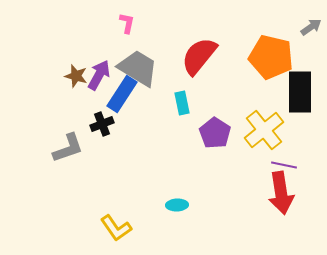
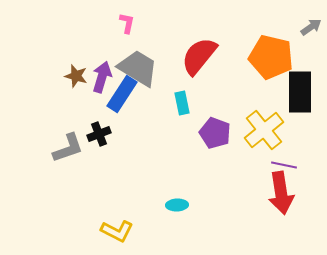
purple arrow: moved 3 px right, 2 px down; rotated 12 degrees counterclockwise
black cross: moved 3 px left, 10 px down
purple pentagon: rotated 12 degrees counterclockwise
yellow L-shape: moved 1 px right, 3 px down; rotated 28 degrees counterclockwise
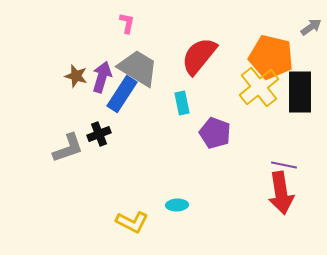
yellow cross: moved 5 px left, 43 px up
yellow L-shape: moved 15 px right, 9 px up
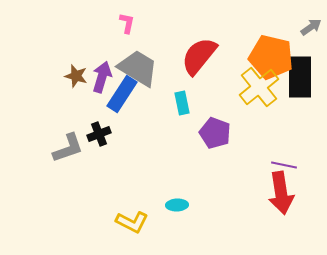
black rectangle: moved 15 px up
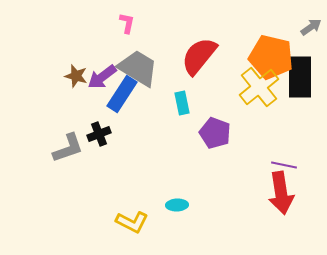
purple arrow: rotated 144 degrees counterclockwise
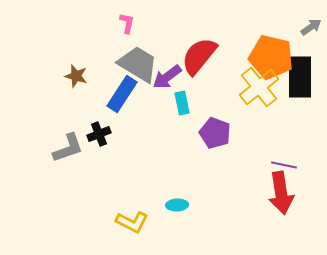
gray trapezoid: moved 4 px up
purple arrow: moved 65 px right
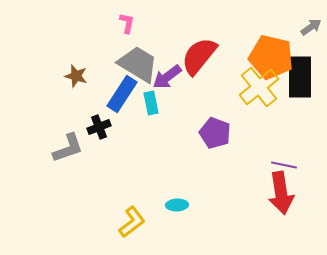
cyan rectangle: moved 31 px left
black cross: moved 7 px up
yellow L-shape: rotated 64 degrees counterclockwise
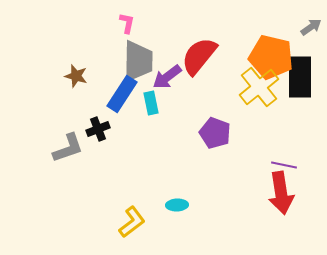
gray trapezoid: moved 3 px up; rotated 60 degrees clockwise
black cross: moved 1 px left, 2 px down
